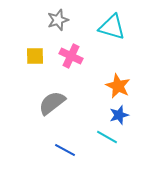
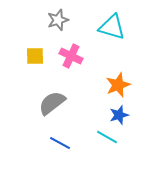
orange star: moved 1 px up; rotated 25 degrees clockwise
blue line: moved 5 px left, 7 px up
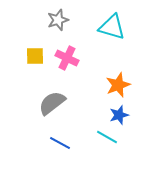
pink cross: moved 4 px left, 2 px down
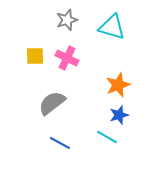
gray star: moved 9 px right
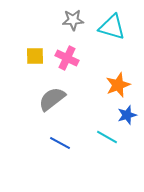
gray star: moved 6 px right; rotated 15 degrees clockwise
gray semicircle: moved 4 px up
blue star: moved 8 px right
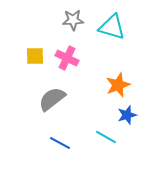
cyan line: moved 1 px left
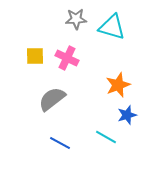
gray star: moved 3 px right, 1 px up
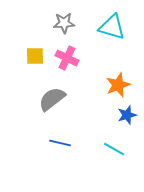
gray star: moved 12 px left, 4 px down
cyan line: moved 8 px right, 12 px down
blue line: rotated 15 degrees counterclockwise
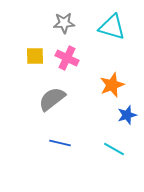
orange star: moved 6 px left
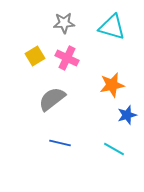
yellow square: rotated 30 degrees counterclockwise
orange star: rotated 10 degrees clockwise
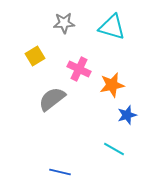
pink cross: moved 12 px right, 11 px down
blue line: moved 29 px down
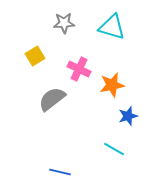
blue star: moved 1 px right, 1 px down
